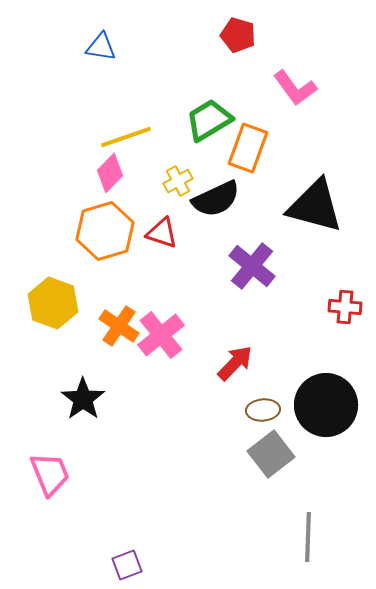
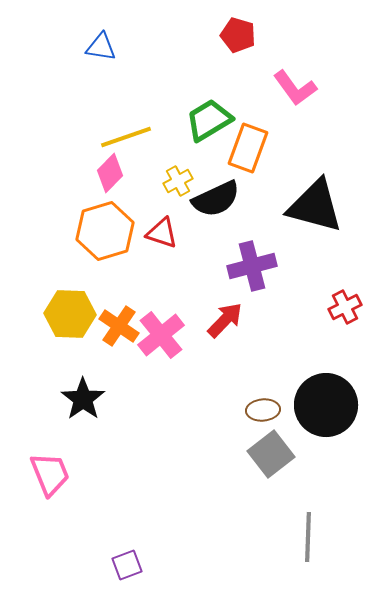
purple cross: rotated 36 degrees clockwise
yellow hexagon: moved 17 px right, 11 px down; rotated 18 degrees counterclockwise
red cross: rotated 32 degrees counterclockwise
red arrow: moved 10 px left, 43 px up
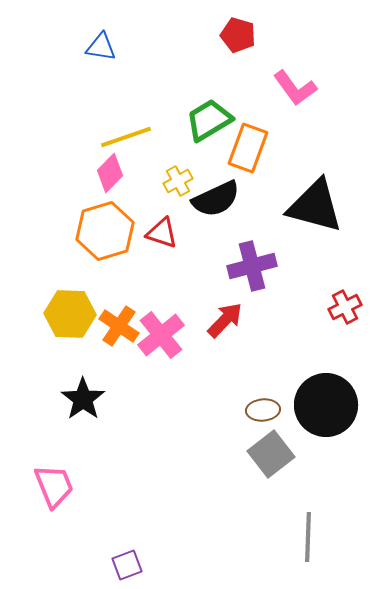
pink trapezoid: moved 4 px right, 12 px down
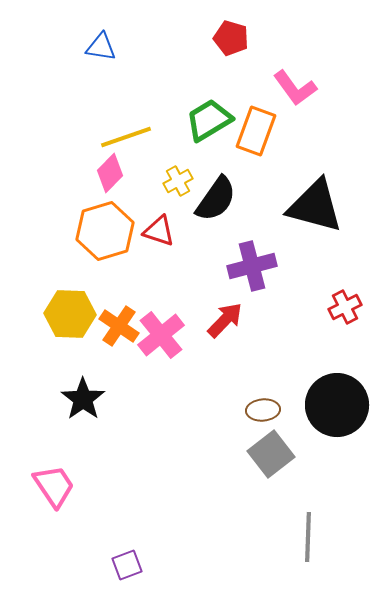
red pentagon: moved 7 px left, 3 px down
orange rectangle: moved 8 px right, 17 px up
black semicircle: rotated 30 degrees counterclockwise
red triangle: moved 3 px left, 2 px up
black circle: moved 11 px right
pink trapezoid: rotated 12 degrees counterclockwise
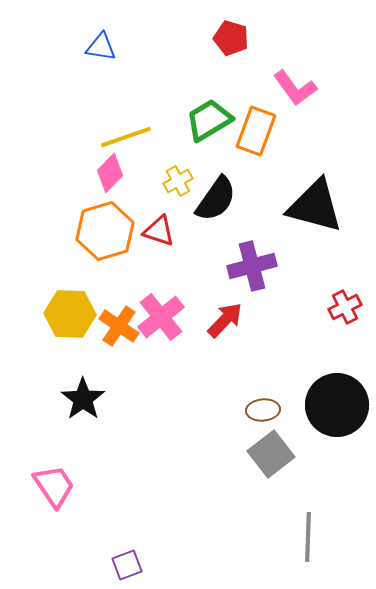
pink cross: moved 18 px up
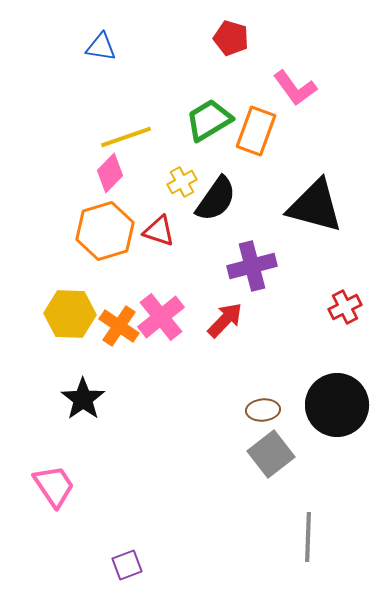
yellow cross: moved 4 px right, 1 px down
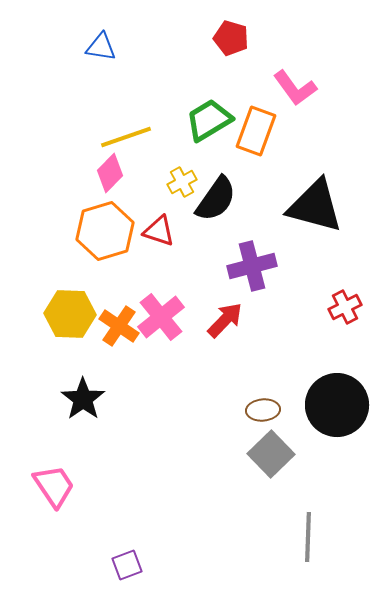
gray square: rotated 6 degrees counterclockwise
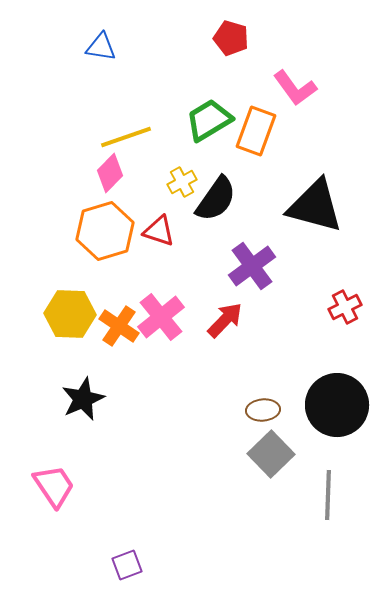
purple cross: rotated 21 degrees counterclockwise
black star: rotated 12 degrees clockwise
gray line: moved 20 px right, 42 px up
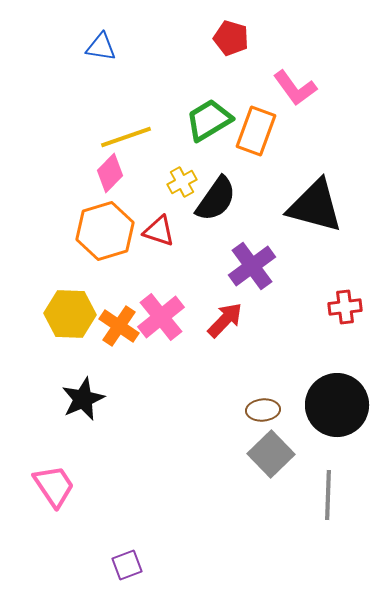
red cross: rotated 20 degrees clockwise
